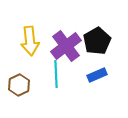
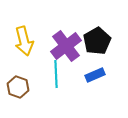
yellow arrow: moved 6 px left; rotated 8 degrees counterclockwise
blue rectangle: moved 2 px left
brown hexagon: moved 1 px left, 2 px down; rotated 15 degrees counterclockwise
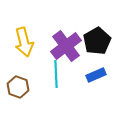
yellow arrow: moved 1 px down
blue rectangle: moved 1 px right
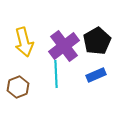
purple cross: moved 2 px left
brown hexagon: rotated 20 degrees clockwise
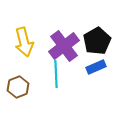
blue rectangle: moved 8 px up
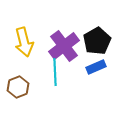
cyan line: moved 1 px left, 2 px up
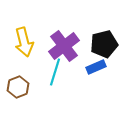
black pentagon: moved 7 px right, 3 px down; rotated 16 degrees clockwise
cyan line: rotated 20 degrees clockwise
